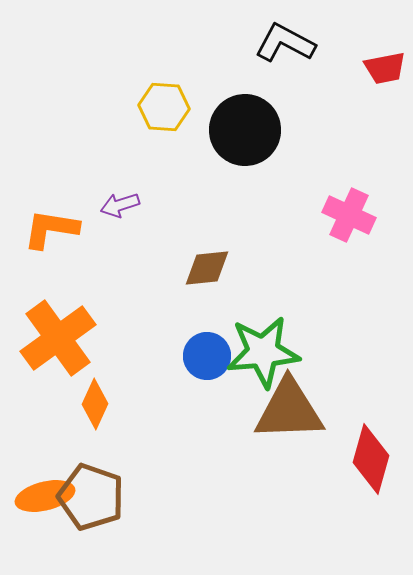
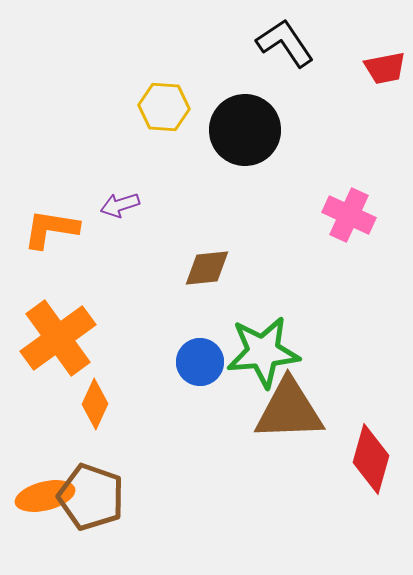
black L-shape: rotated 28 degrees clockwise
blue circle: moved 7 px left, 6 px down
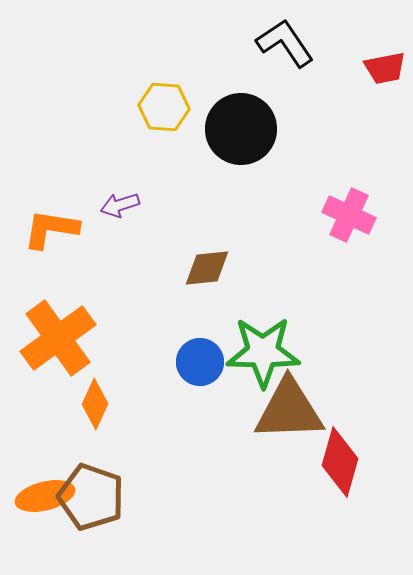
black circle: moved 4 px left, 1 px up
green star: rotated 6 degrees clockwise
red diamond: moved 31 px left, 3 px down
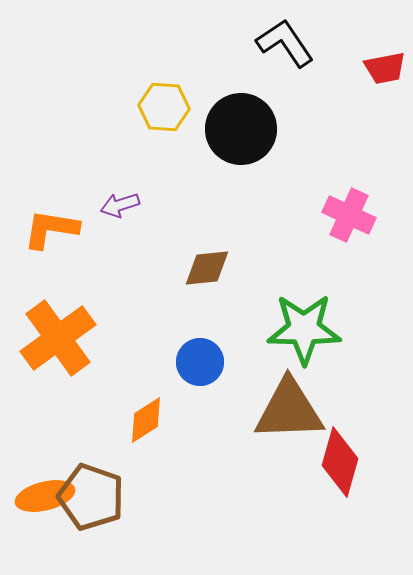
green star: moved 41 px right, 23 px up
orange diamond: moved 51 px right, 16 px down; rotated 33 degrees clockwise
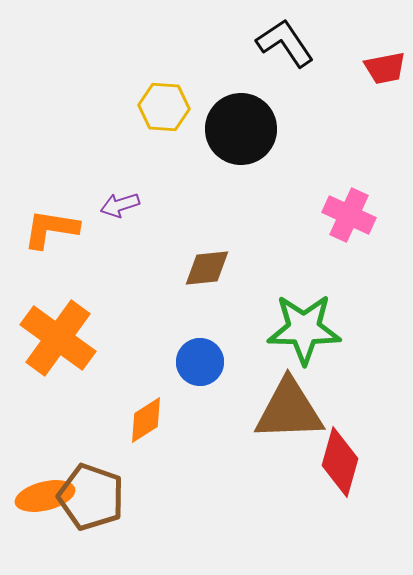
orange cross: rotated 18 degrees counterclockwise
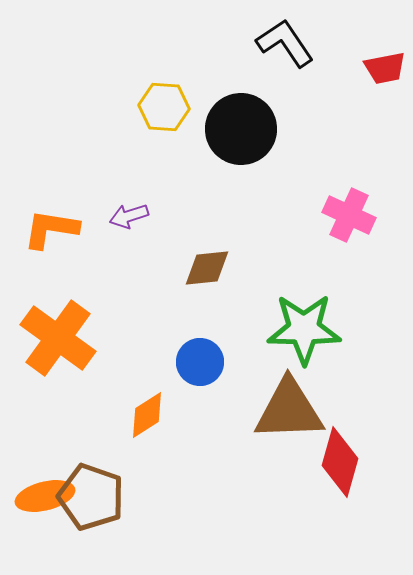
purple arrow: moved 9 px right, 11 px down
orange diamond: moved 1 px right, 5 px up
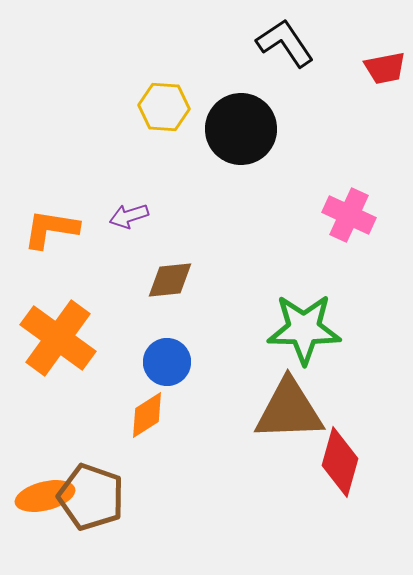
brown diamond: moved 37 px left, 12 px down
blue circle: moved 33 px left
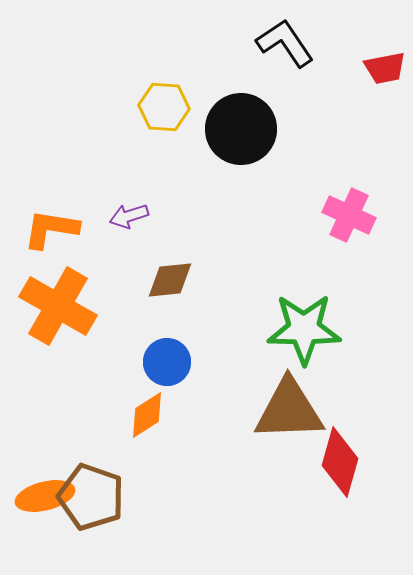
orange cross: moved 32 px up; rotated 6 degrees counterclockwise
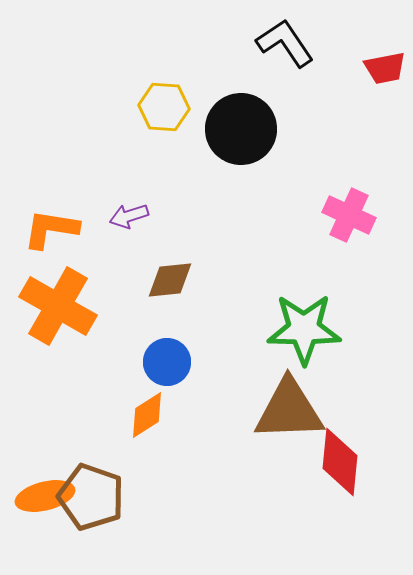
red diamond: rotated 10 degrees counterclockwise
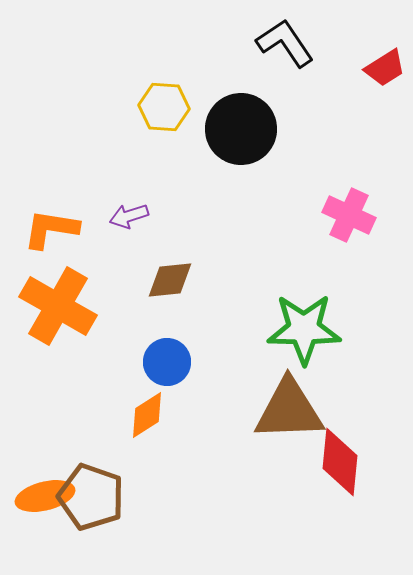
red trapezoid: rotated 21 degrees counterclockwise
